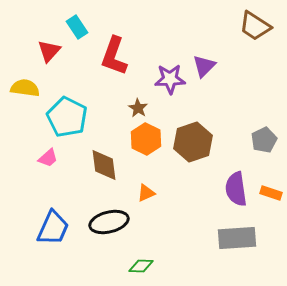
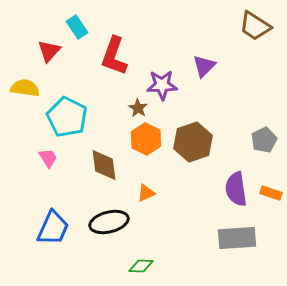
purple star: moved 8 px left, 6 px down
pink trapezoid: rotated 80 degrees counterclockwise
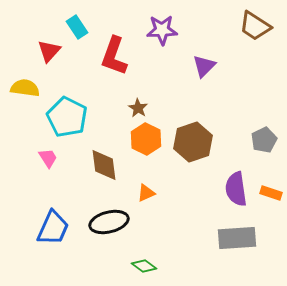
purple star: moved 55 px up
green diamond: moved 3 px right; rotated 35 degrees clockwise
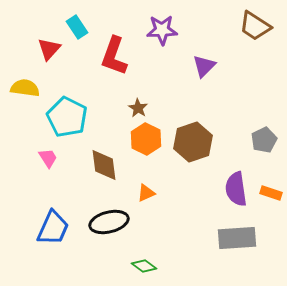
red triangle: moved 2 px up
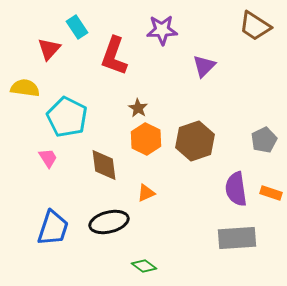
brown hexagon: moved 2 px right, 1 px up
blue trapezoid: rotated 6 degrees counterclockwise
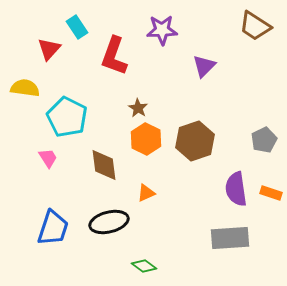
gray rectangle: moved 7 px left
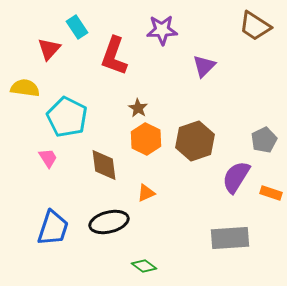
purple semicircle: moved 12 px up; rotated 40 degrees clockwise
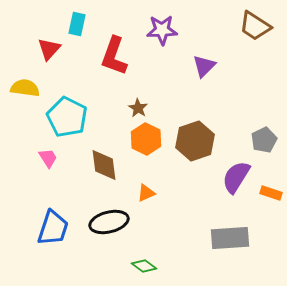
cyan rectangle: moved 3 px up; rotated 45 degrees clockwise
